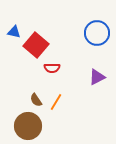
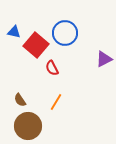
blue circle: moved 32 px left
red semicircle: rotated 63 degrees clockwise
purple triangle: moved 7 px right, 18 px up
brown semicircle: moved 16 px left
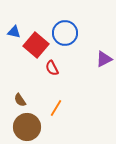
orange line: moved 6 px down
brown circle: moved 1 px left, 1 px down
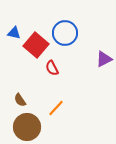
blue triangle: moved 1 px down
orange line: rotated 12 degrees clockwise
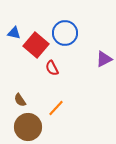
brown circle: moved 1 px right
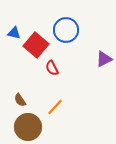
blue circle: moved 1 px right, 3 px up
orange line: moved 1 px left, 1 px up
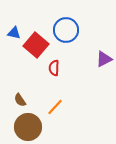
red semicircle: moved 2 px right; rotated 28 degrees clockwise
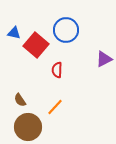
red semicircle: moved 3 px right, 2 px down
